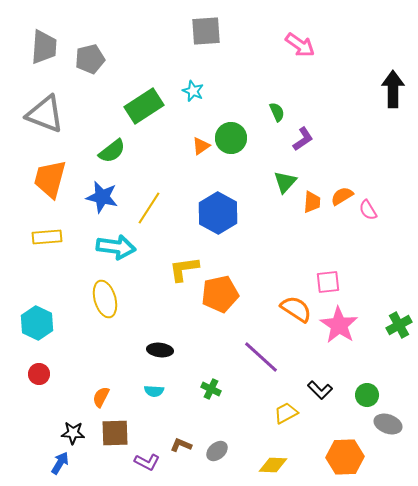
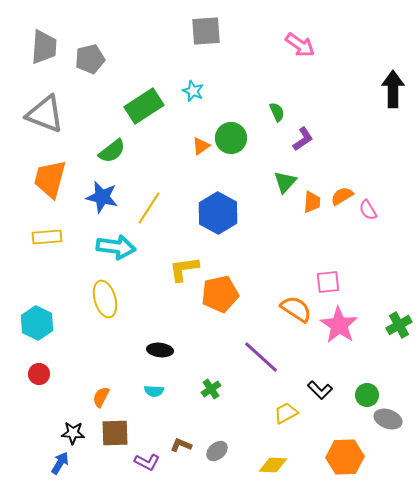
green cross at (211, 389): rotated 30 degrees clockwise
gray ellipse at (388, 424): moved 5 px up
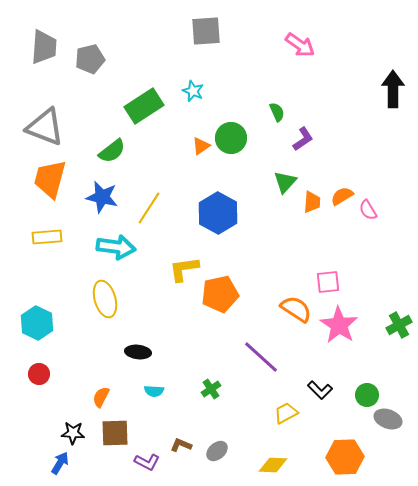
gray triangle at (45, 114): moved 13 px down
black ellipse at (160, 350): moved 22 px left, 2 px down
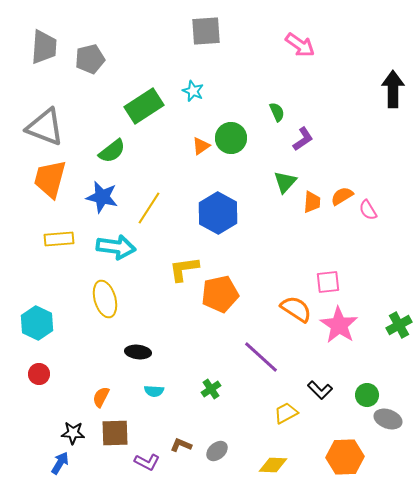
yellow rectangle at (47, 237): moved 12 px right, 2 px down
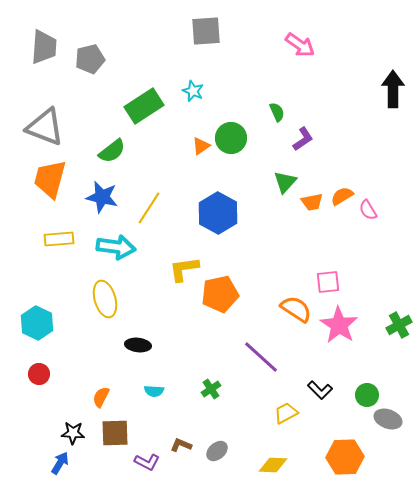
orange trapezoid at (312, 202): rotated 75 degrees clockwise
black ellipse at (138, 352): moved 7 px up
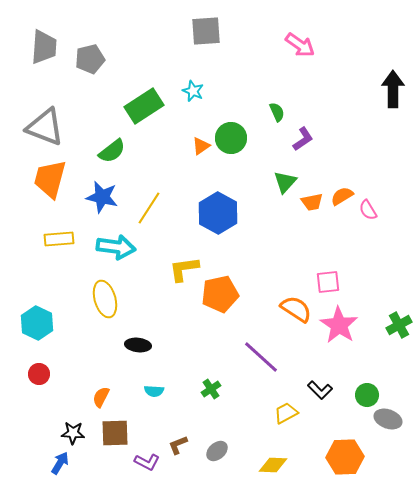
brown L-shape at (181, 445): moved 3 px left; rotated 45 degrees counterclockwise
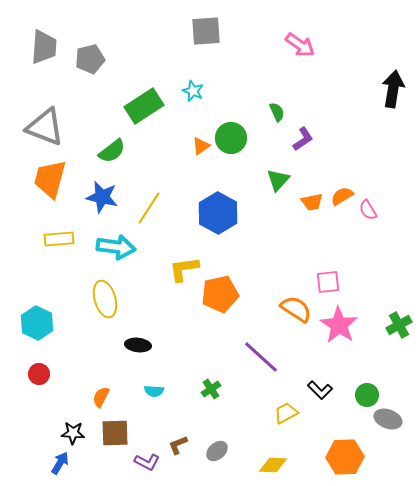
black arrow at (393, 89): rotated 9 degrees clockwise
green triangle at (285, 182): moved 7 px left, 2 px up
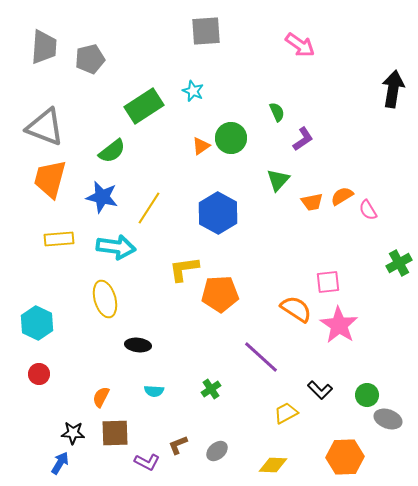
orange pentagon at (220, 294): rotated 9 degrees clockwise
green cross at (399, 325): moved 62 px up
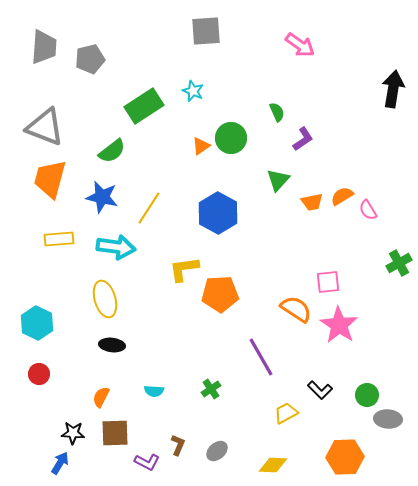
black ellipse at (138, 345): moved 26 px left
purple line at (261, 357): rotated 18 degrees clockwise
gray ellipse at (388, 419): rotated 16 degrees counterclockwise
brown L-shape at (178, 445): rotated 135 degrees clockwise
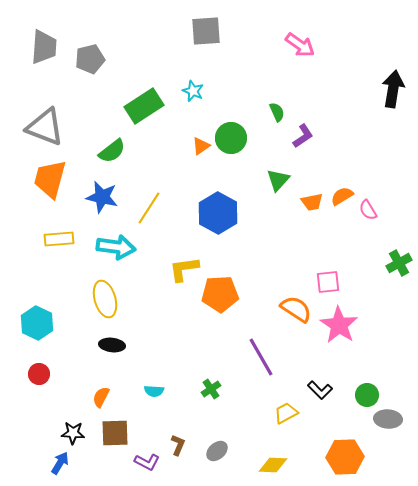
purple L-shape at (303, 139): moved 3 px up
